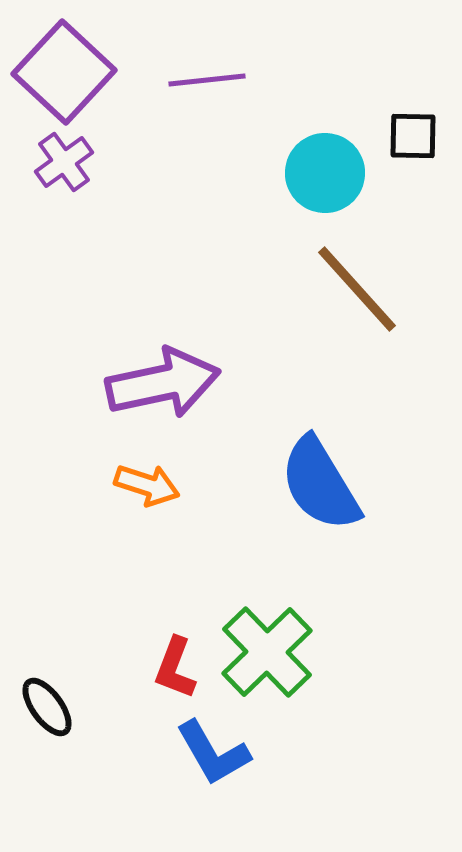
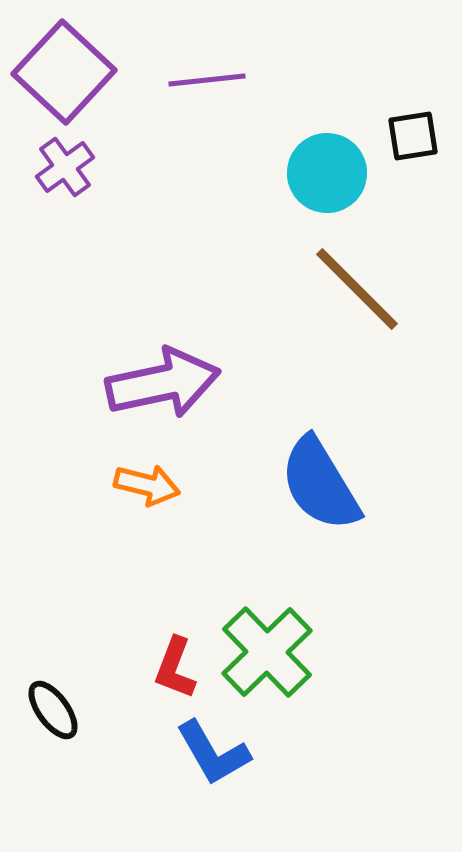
black square: rotated 10 degrees counterclockwise
purple cross: moved 1 px right, 5 px down
cyan circle: moved 2 px right
brown line: rotated 3 degrees counterclockwise
orange arrow: rotated 4 degrees counterclockwise
black ellipse: moved 6 px right, 3 px down
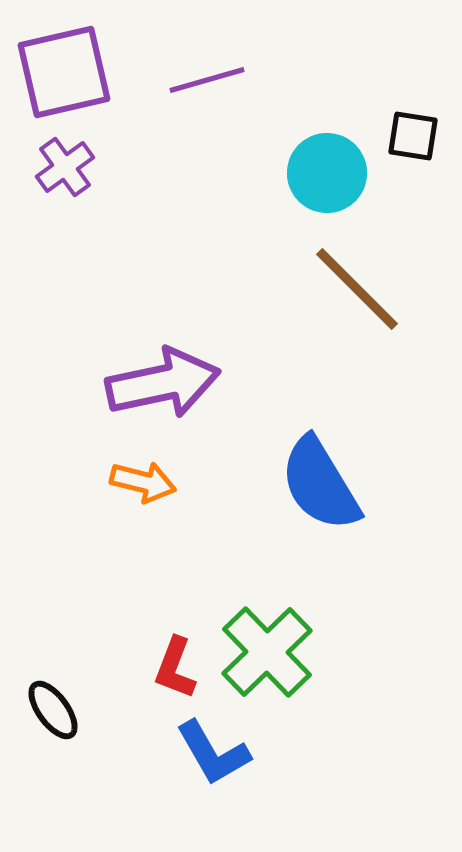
purple square: rotated 34 degrees clockwise
purple line: rotated 10 degrees counterclockwise
black square: rotated 18 degrees clockwise
orange arrow: moved 4 px left, 3 px up
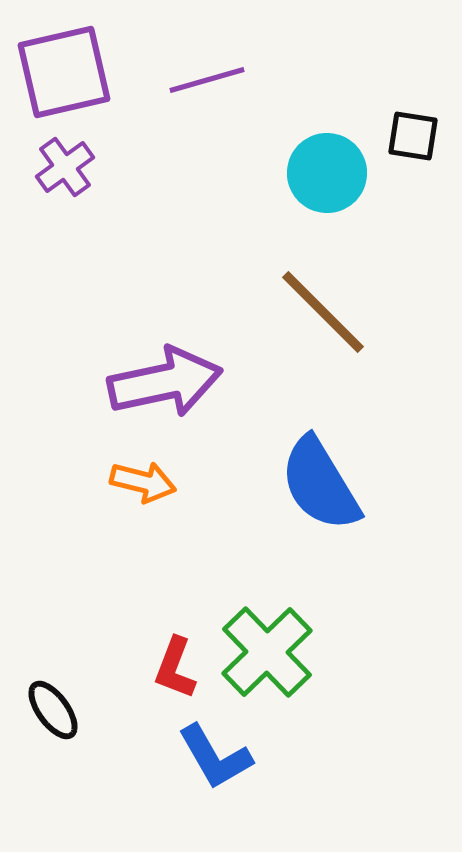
brown line: moved 34 px left, 23 px down
purple arrow: moved 2 px right, 1 px up
blue L-shape: moved 2 px right, 4 px down
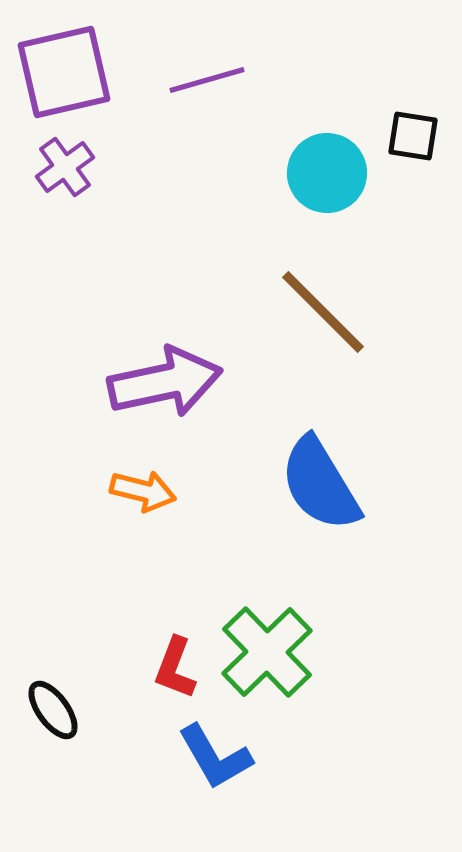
orange arrow: moved 9 px down
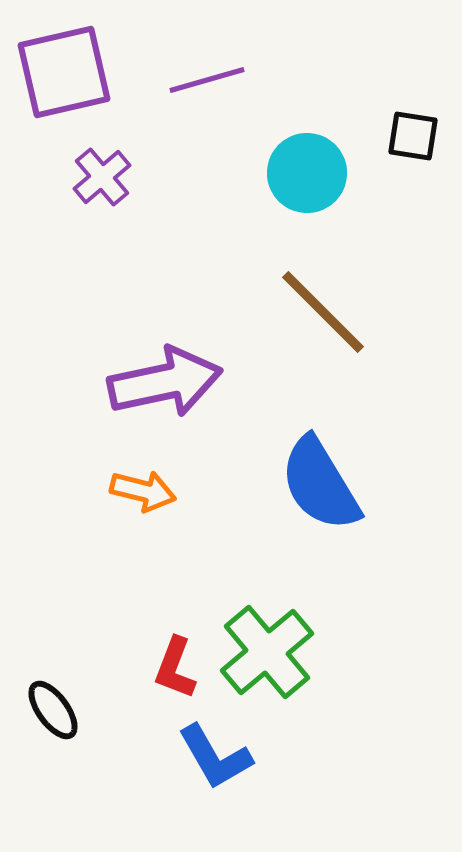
purple cross: moved 37 px right, 10 px down; rotated 4 degrees counterclockwise
cyan circle: moved 20 px left
green cross: rotated 4 degrees clockwise
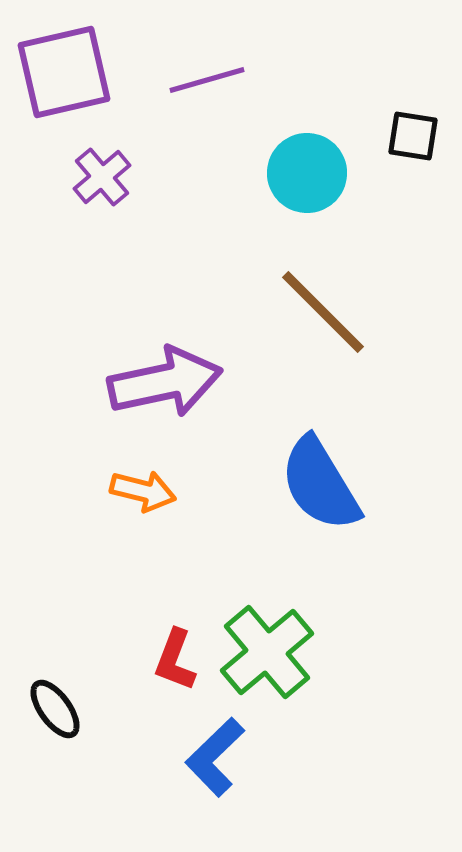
red L-shape: moved 8 px up
black ellipse: moved 2 px right, 1 px up
blue L-shape: rotated 76 degrees clockwise
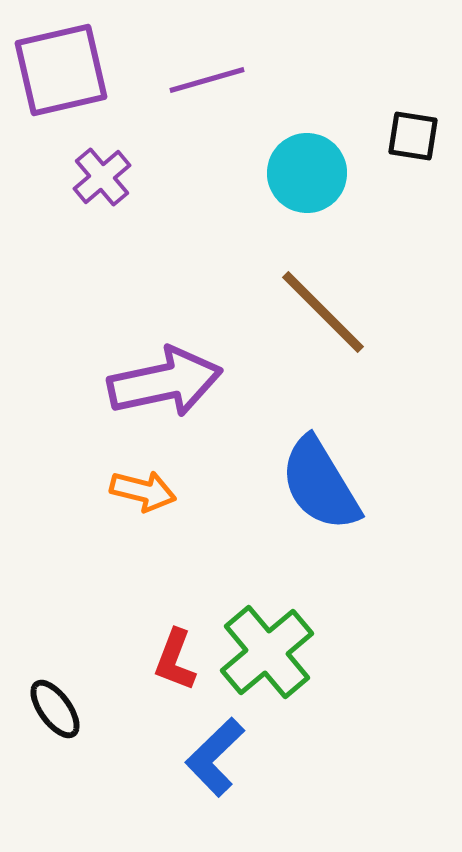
purple square: moved 3 px left, 2 px up
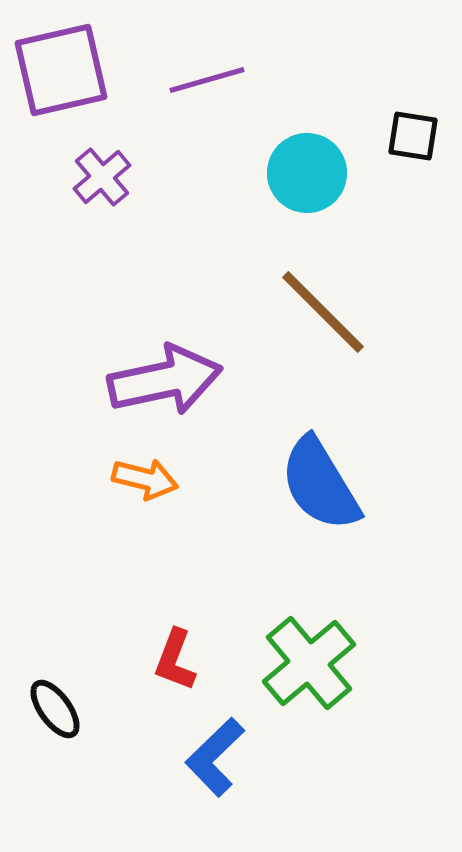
purple arrow: moved 2 px up
orange arrow: moved 2 px right, 12 px up
green cross: moved 42 px right, 11 px down
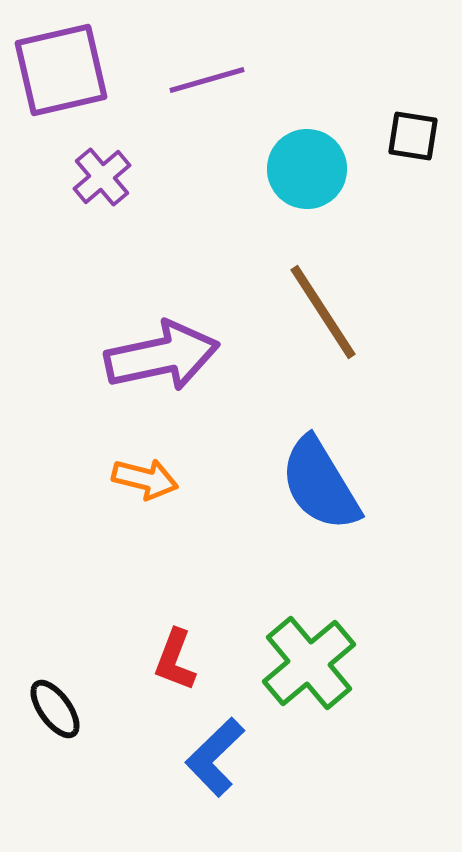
cyan circle: moved 4 px up
brown line: rotated 12 degrees clockwise
purple arrow: moved 3 px left, 24 px up
